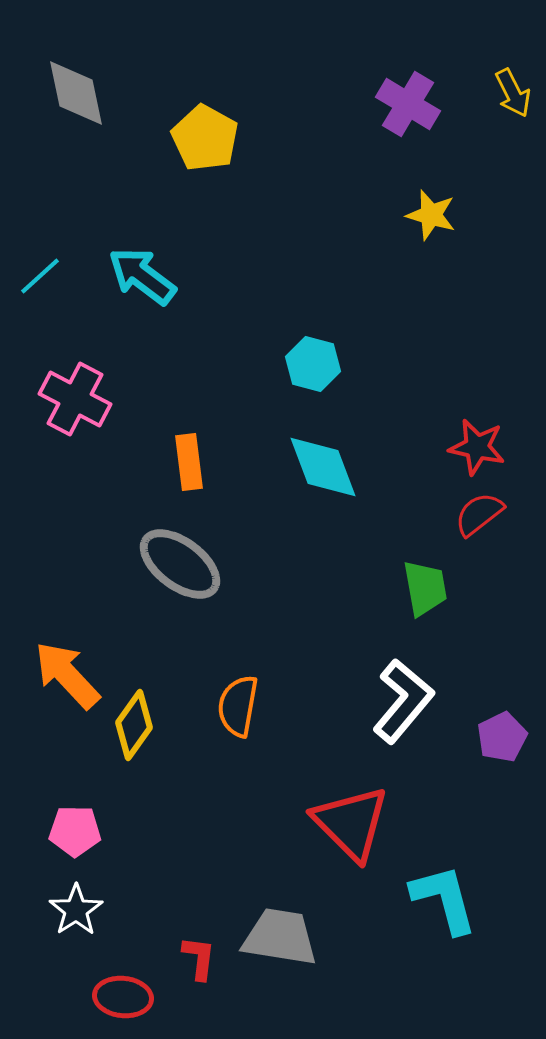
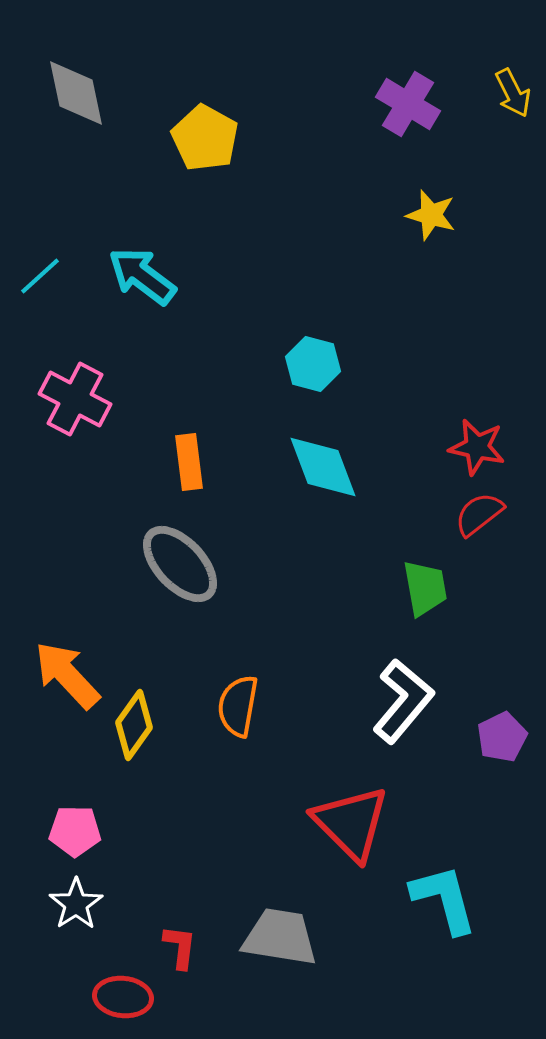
gray ellipse: rotated 10 degrees clockwise
white star: moved 6 px up
red L-shape: moved 19 px left, 11 px up
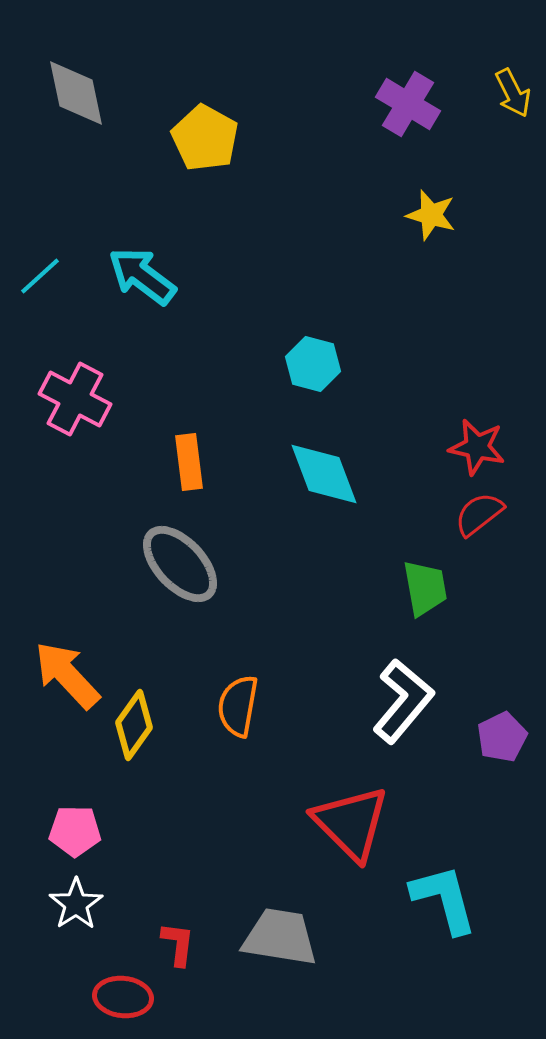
cyan diamond: moved 1 px right, 7 px down
red L-shape: moved 2 px left, 3 px up
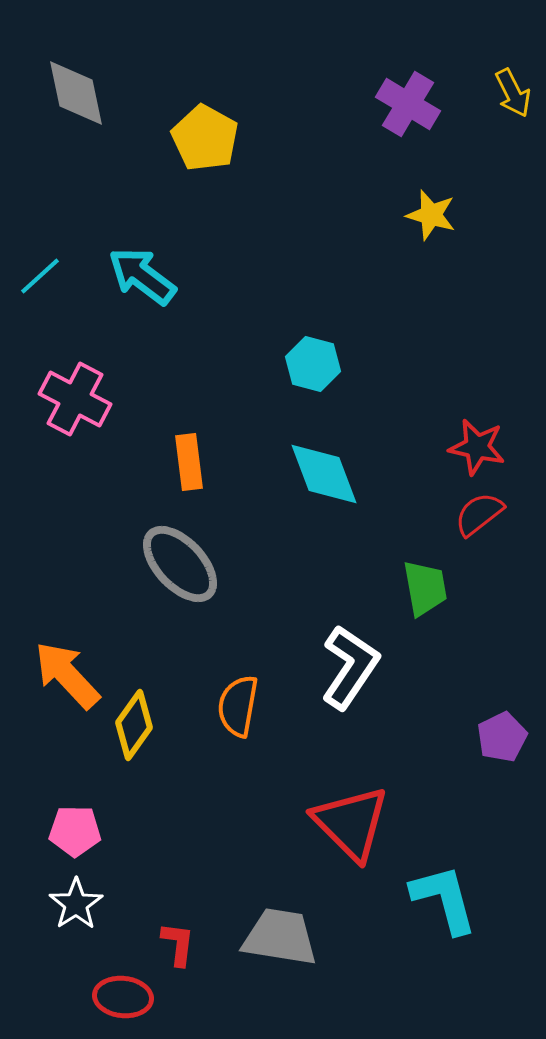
white L-shape: moved 53 px left, 34 px up; rotated 6 degrees counterclockwise
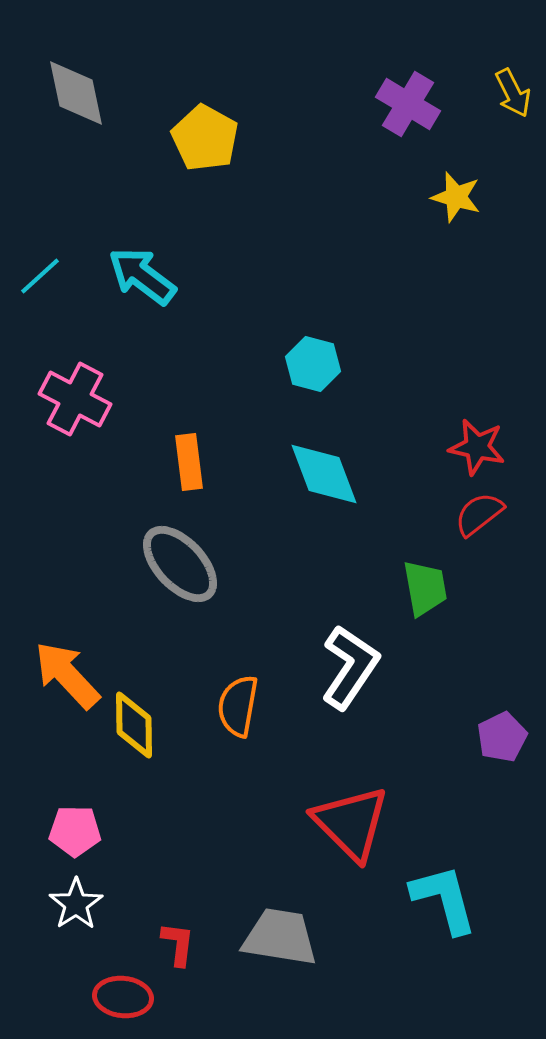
yellow star: moved 25 px right, 18 px up
yellow diamond: rotated 36 degrees counterclockwise
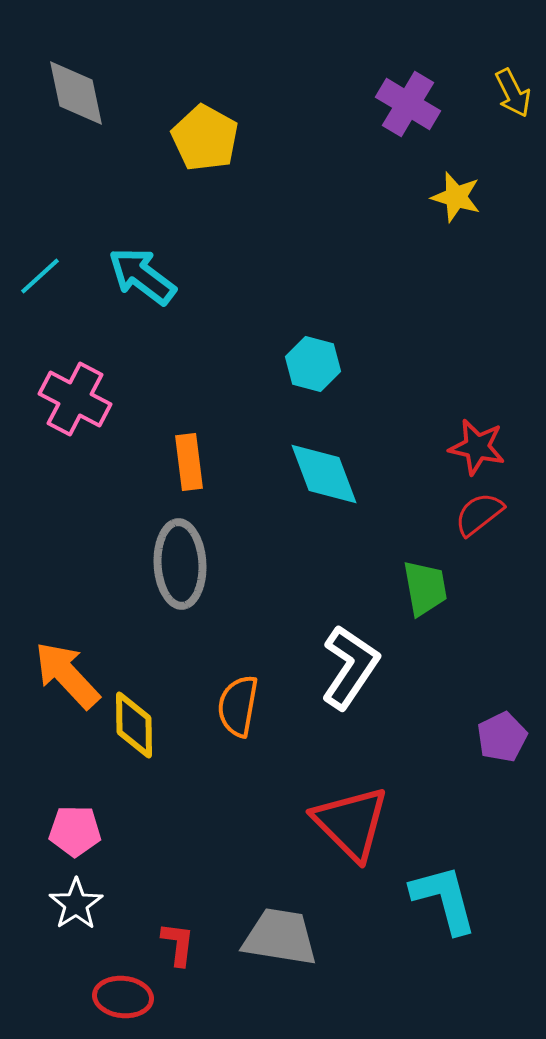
gray ellipse: rotated 40 degrees clockwise
